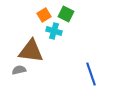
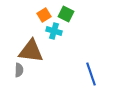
gray semicircle: rotated 104 degrees clockwise
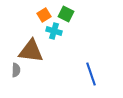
gray semicircle: moved 3 px left
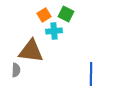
cyan cross: rotated 21 degrees counterclockwise
blue line: rotated 20 degrees clockwise
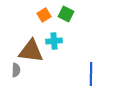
cyan cross: moved 10 px down
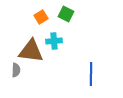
orange square: moved 3 px left, 2 px down
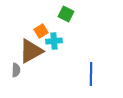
orange square: moved 14 px down
brown triangle: rotated 36 degrees counterclockwise
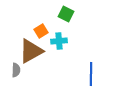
cyan cross: moved 5 px right
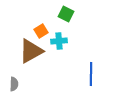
gray semicircle: moved 2 px left, 14 px down
